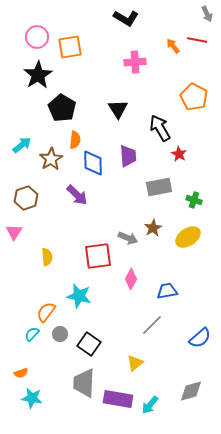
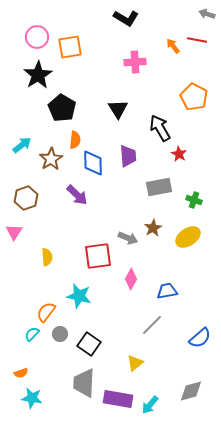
gray arrow at (207, 14): rotated 133 degrees clockwise
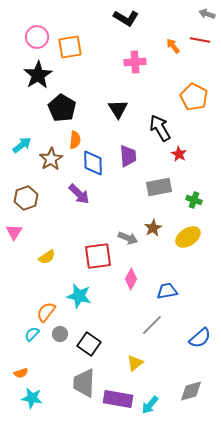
red line at (197, 40): moved 3 px right
purple arrow at (77, 195): moved 2 px right, 1 px up
yellow semicircle at (47, 257): rotated 60 degrees clockwise
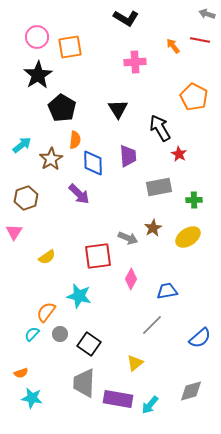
green cross at (194, 200): rotated 21 degrees counterclockwise
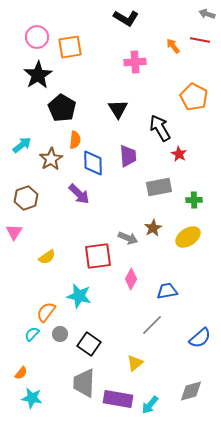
orange semicircle at (21, 373): rotated 32 degrees counterclockwise
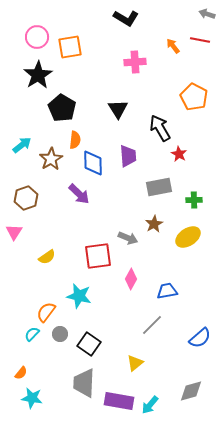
brown star at (153, 228): moved 1 px right, 4 px up
purple rectangle at (118, 399): moved 1 px right, 2 px down
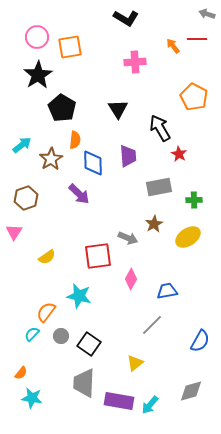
red line at (200, 40): moved 3 px left, 1 px up; rotated 12 degrees counterclockwise
gray circle at (60, 334): moved 1 px right, 2 px down
blue semicircle at (200, 338): moved 3 px down; rotated 20 degrees counterclockwise
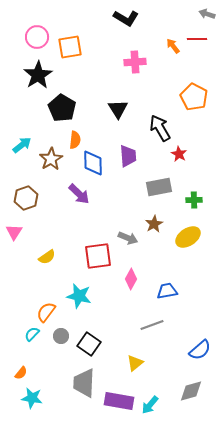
gray line at (152, 325): rotated 25 degrees clockwise
blue semicircle at (200, 341): moved 9 px down; rotated 20 degrees clockwise
